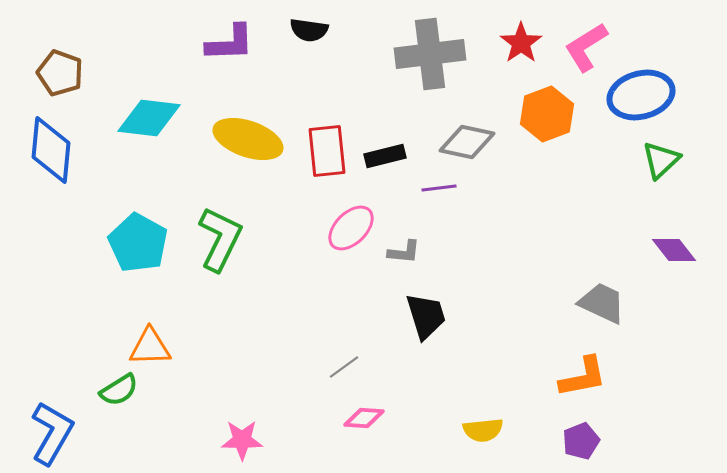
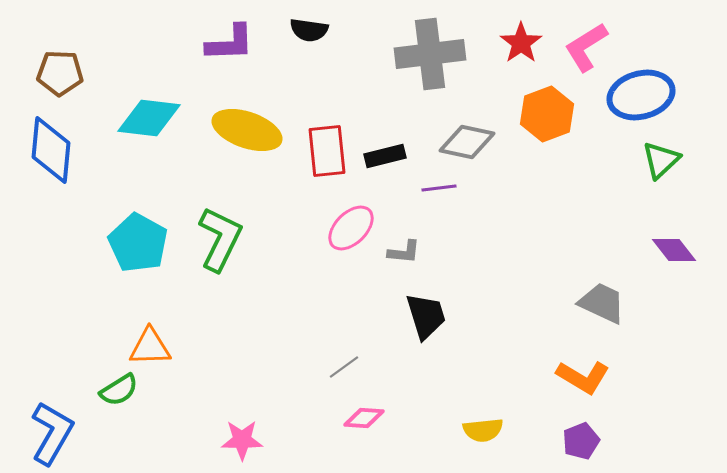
brown pentagon: rotated 18 degrees counterclockwise
yellow ellipse: moved 1 px left, 9 px up
orange L-shape: rotated 42 degrees clockwise
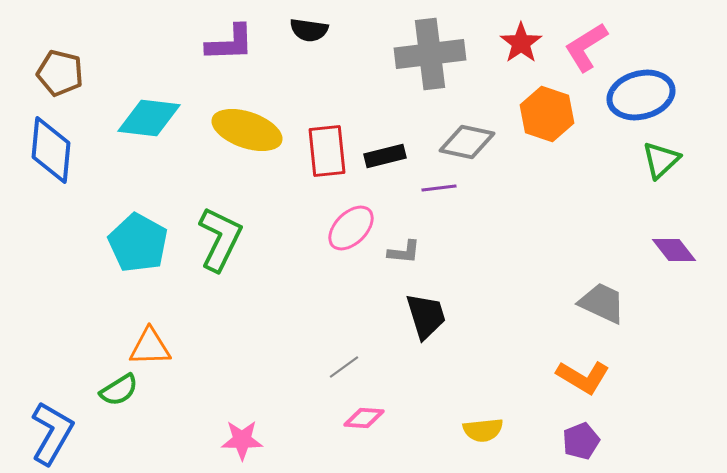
brown pentagon: rotated 12 degrees clockwise
orange hexagon: rotated 20 degrees counterclockwise
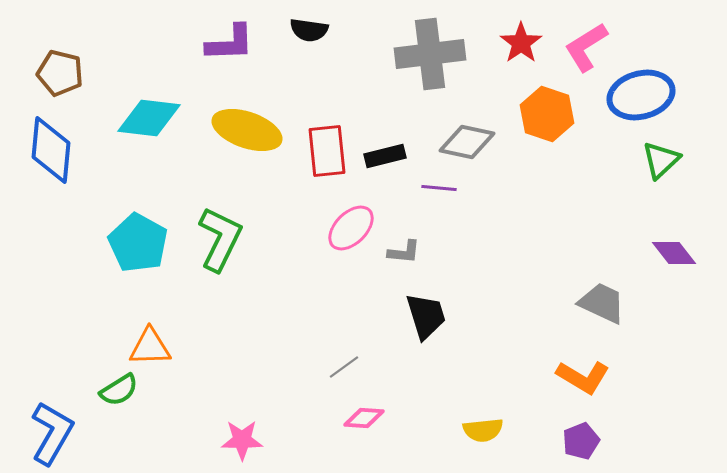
purple line: rotated 12 degrees clockwise
purple diamond: moved 3 px down
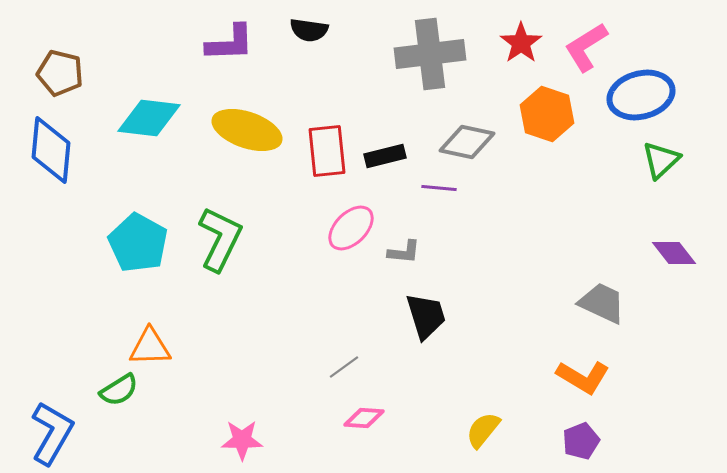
yellow semicircle: rotated 135 degrees clockwise
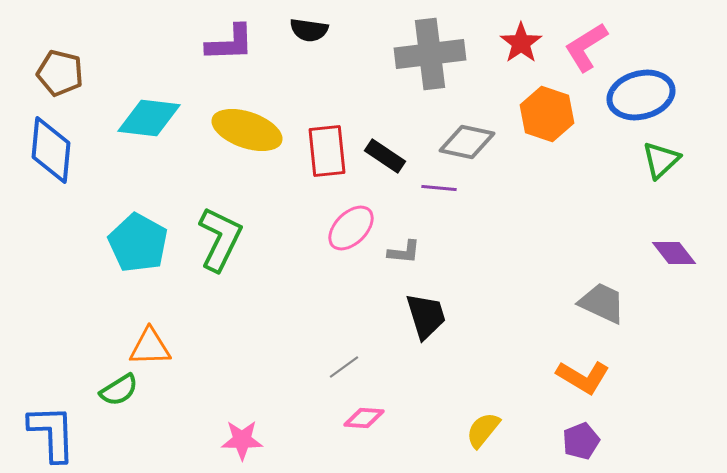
black rectangle: rotated 48 degrees clockwise
blue L-shape: rotated 32 degrees counterclockwise
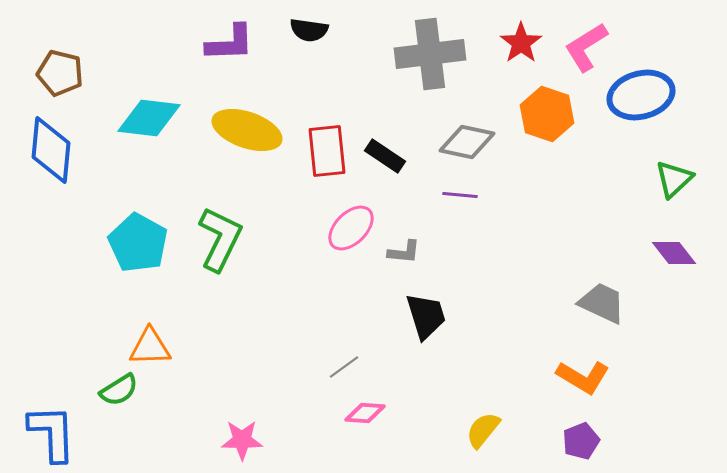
green triangle: moved 13 px right, 19 px down
purple line: moved 21 px right, 7 px down
pink diamond: moved 1 px right, 5 px up
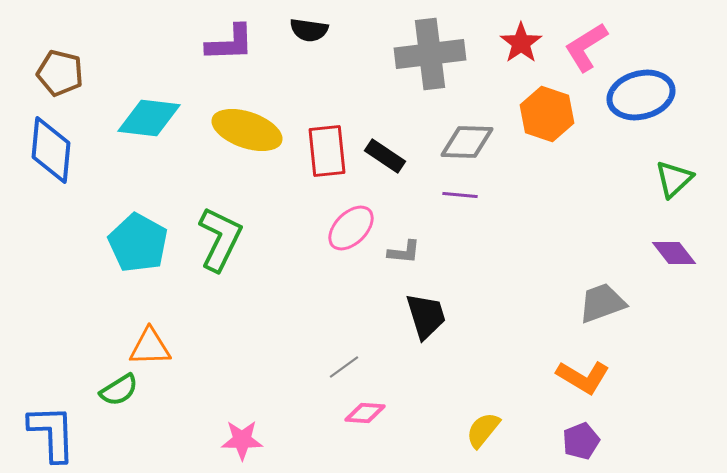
gray diamond: rotated 10 degrees counterclockwise
gray trapezoid: rotated 45 degrees counterclockwise
